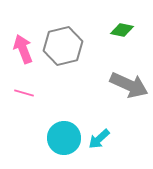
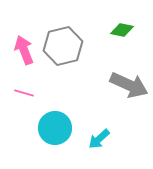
pink arrow: moved 1 px right, 1 px down
cyan circle: moved 9 px left, 10 px up
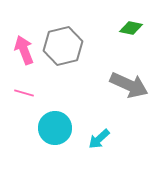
green diamond: moved 9 px right, 2 px up
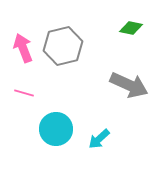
pink arrow: moved 1 px left, 2 px up
cyan circle: moved 1 px right, 1 px down
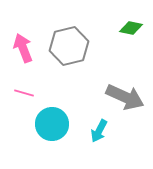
gray hexagon: moved 6 px right
gray arrow: moved 4 px left, 12 px down
cyan circle: moved 4 px left, 5 px up
cyan arrow: moved 8 px up; rotated 20 degrees counterclockwise
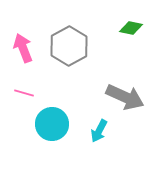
gray hexagon: rotated 15 degrees counterclockwise
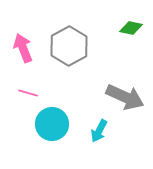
pink line: moved 4 px right
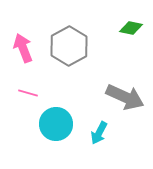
cyan circle: moved 4 px right
cyan arrow: moved 2 px down
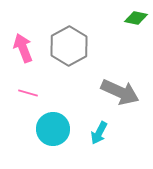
green diamond: moved 5 px right, 10 px up
gray arrow: moved 5 px left, 5 px up
cyan circle: moved 3 px left, 5 px down
